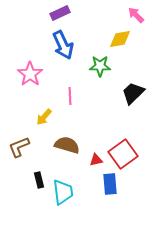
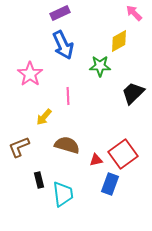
pink arrow: moved 2 px left, 2 px up
yellow diamond: moved 1 px left, 2 px down; rotated 20 degrees counterclockwise
pink line: moved 2 px left
blue rectangle: rotated 25 degrees clockwise
cyan trapezoid: moved 2 px down
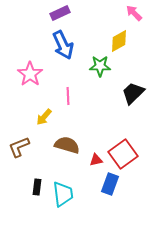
black rectangle: moved 2 px left, 7 px down; rotated 21 degrees clockwise
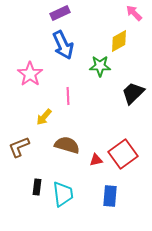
blue rectangle: moved 12 px down; rotated 15 degrees counterclockwise
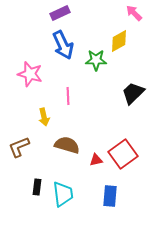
green star: moved 4 px left, 6 px up
pink star: rotated 20 degrees counterclockwise
yellow arrow: rotated 54 degrees counterclockwise
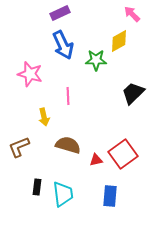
pink arrow: moved 2 px left, 1 px down
brown semicircle: moved 1 px right
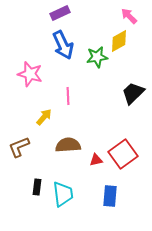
pink arrow: moved 3 px left, 2 px down
green star: moved 1 px right, 3 px up; rotated 10 degrees counterclockwise
yellow arrow: rotated 126 degrees counterclockwise
brown semicircle: rotated 20 degrees counterclockwise
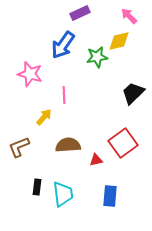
purple rectangle: moved 20 px right
yellow diamond: rotated 15 degrees clockwise
blue arrow: rotated 60 degrees clockwise
pink line: moved 4 px left, 1 px up
red square: moved 11 px up
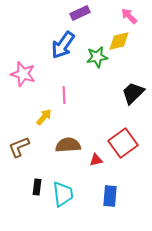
pink star: moved 7 px left
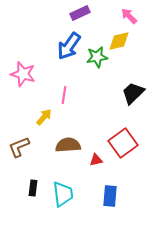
blue arrow: moved 6 px right, 1 px down
pink line: rotated 12 degrees clockwise
black rectangle: moved 4 px left, 1 px down
